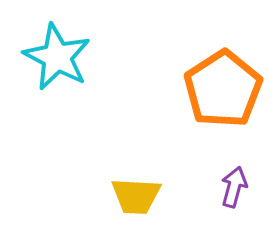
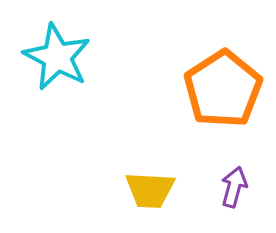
yellow trapezoid: moved 14 px right, 6 px up
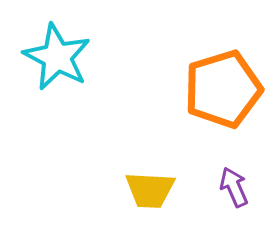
orange pentagon: rotated 16 degrees clockwise
purple arrow: rotated 39 degrees counterclockwise
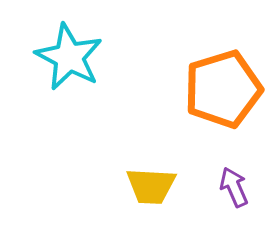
cyan star: moved 12 px right
yellow trapezoid: moved 1 px right, 4 px up
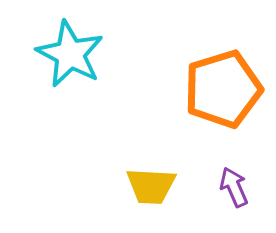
cyan star: moved 1 px right, 3 px up
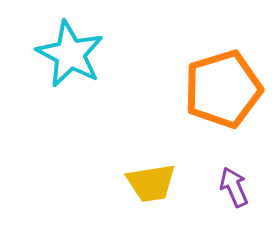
yellow trapezoid: moved 3 px up; rotated 12 degrees counterclockwise
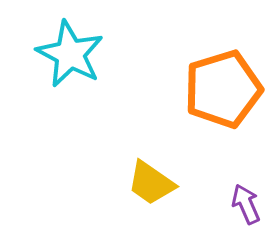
yellow trapezoid: rotated 44 degrees clockwise
purple arrow: moved 12 px right, 17 px down
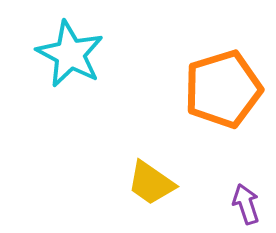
purple arrow: rotated 6 degrees clockwise
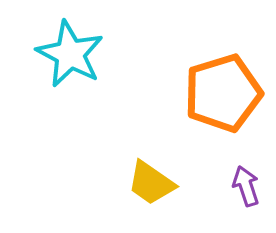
orange pentagon: moved 4 px down
purple arrow: moved 18 px up
